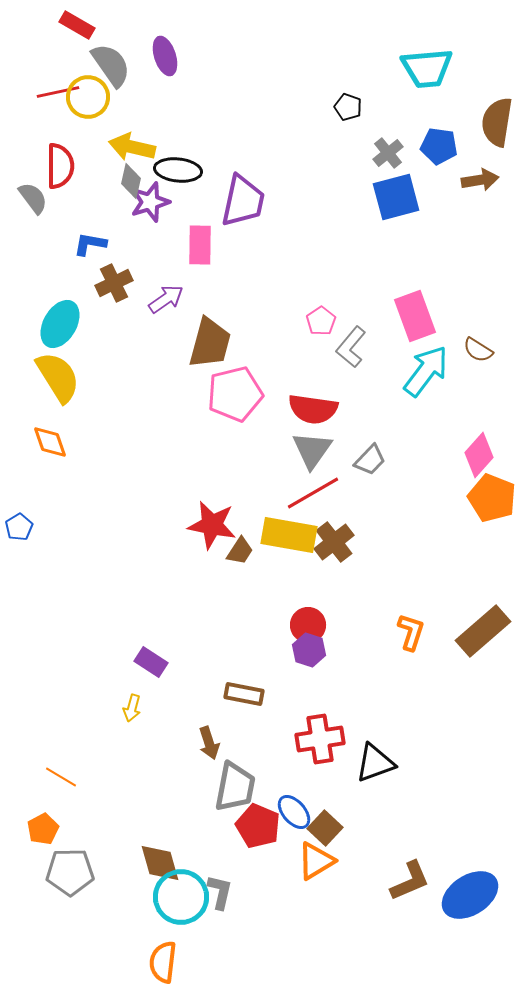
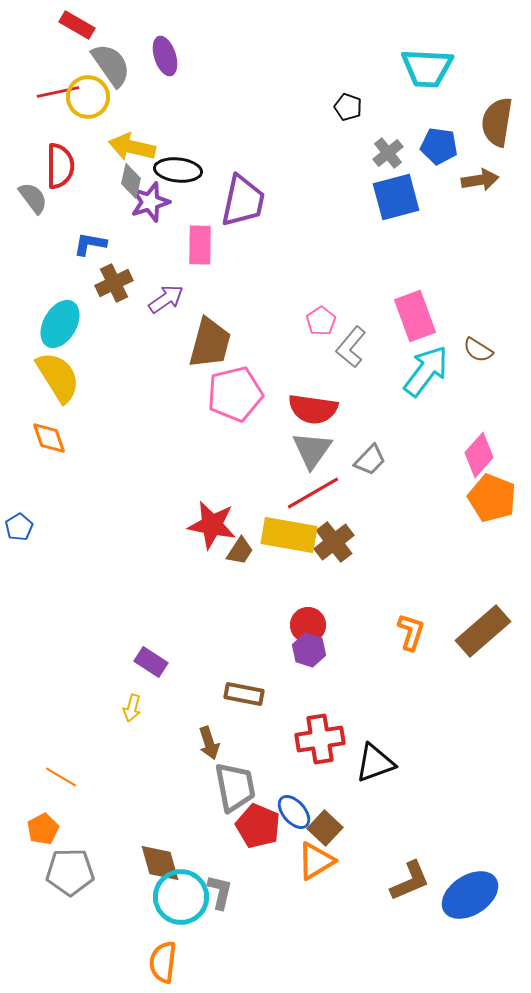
cyan trapezoid at (427, 68): rotated 8 degrees clockwise
orange diamond at (50, 442): moved 1 px left, 4 px up
gray trapezoid at (235, 787): rotated 22 degrees counterclockwise
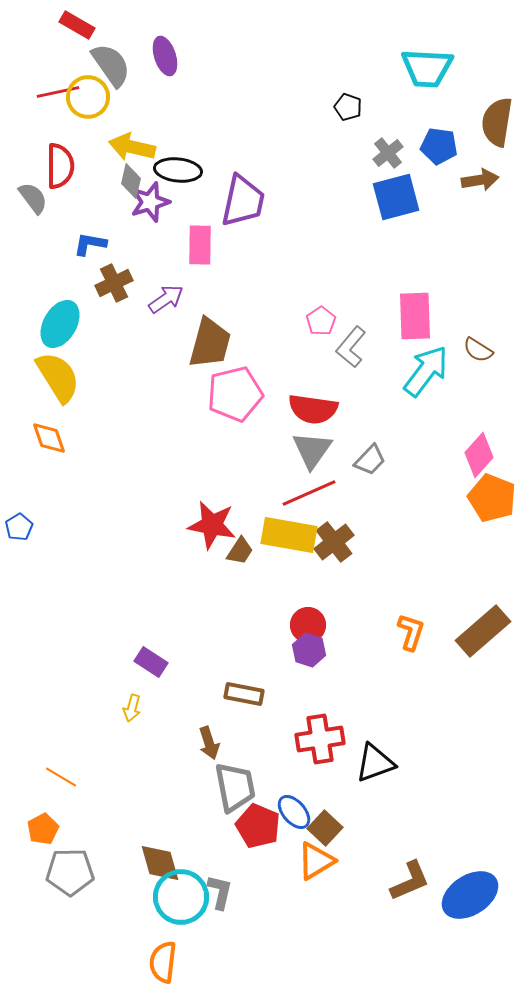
pink rectangle at (415, 316): rotated 18 degrees clockwise
red line at (313, 493): moved 4 px left; rotated 6 degrees clockwise
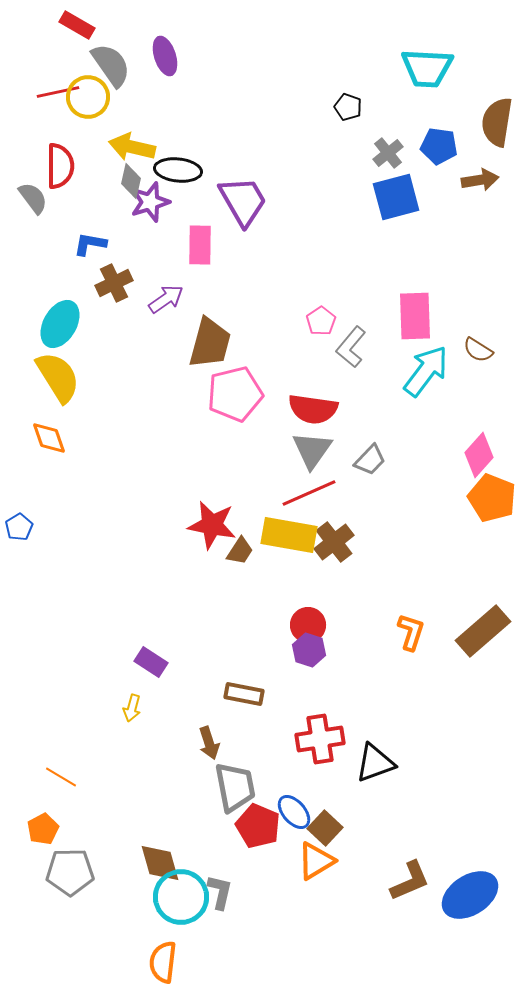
purple trapezoid at (243, 201): rotated 42 degrees counterclockwise
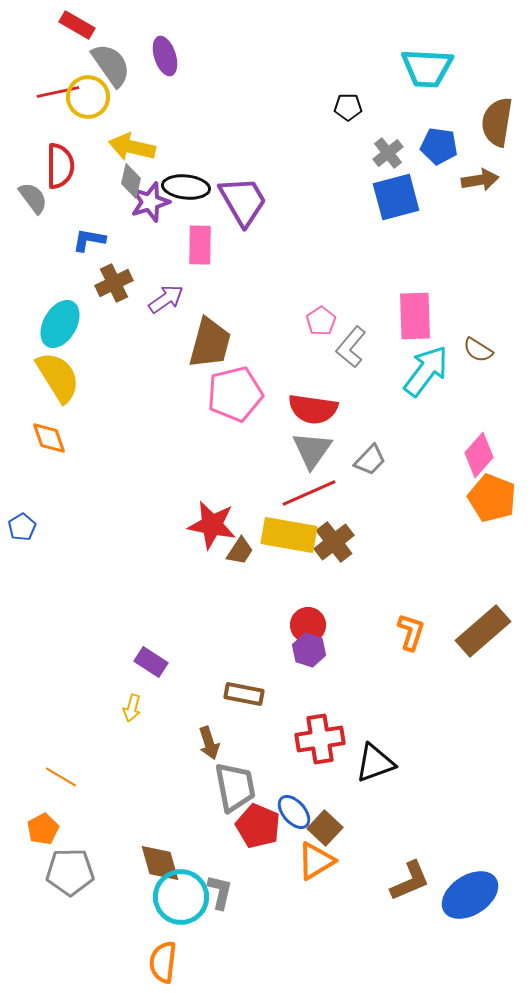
black pentagon at (348, 107): rotated 20 degrees counterclockwise
black ellipse at (178, 170): moved 8 px right, 17 px down
blue L-shape at (90, 244): moved 1 px left, 4 px up
blue pentagon at (19, 527): moved 3 px right
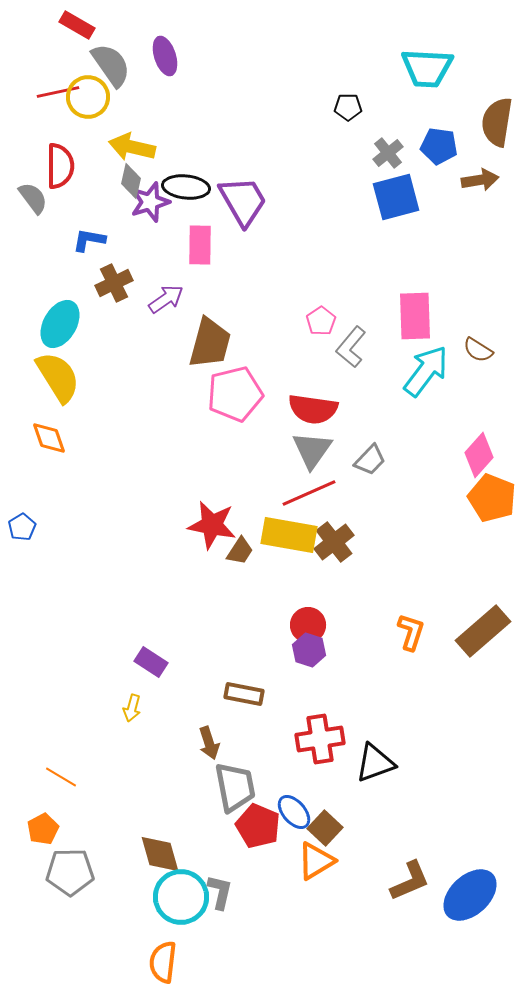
brown diamond at (160, 863): moved 9 px up
blue ellipse at (470, 895): rotated 10 degrees counterclockwise
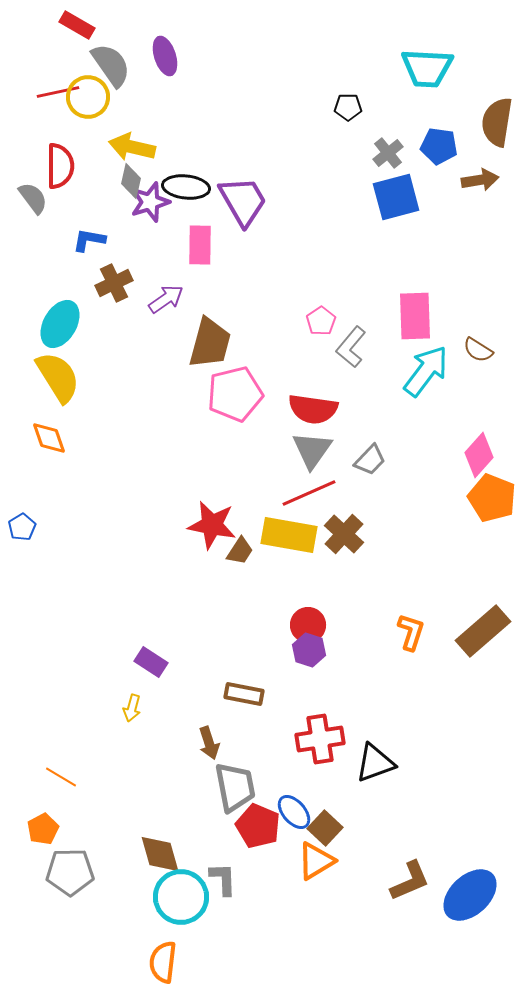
brown cross at (334, 542): moved 10 px right, 8 px up; rotated 9 degrees counterclockwise
gray L-shape at (220, 892): moved 3 px right, 13 px up; rotated 15 degrees counterclockwise
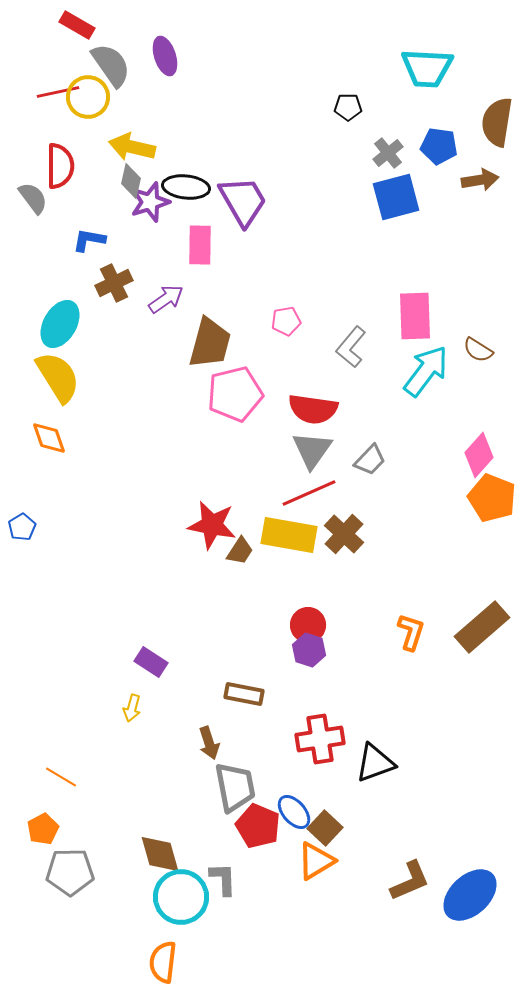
pink pentagon at (321, 321): moved 35 px left; rotated 24 degrees clockwise
brown rectangle at (483, 631): moved 1 px left, 4 px up
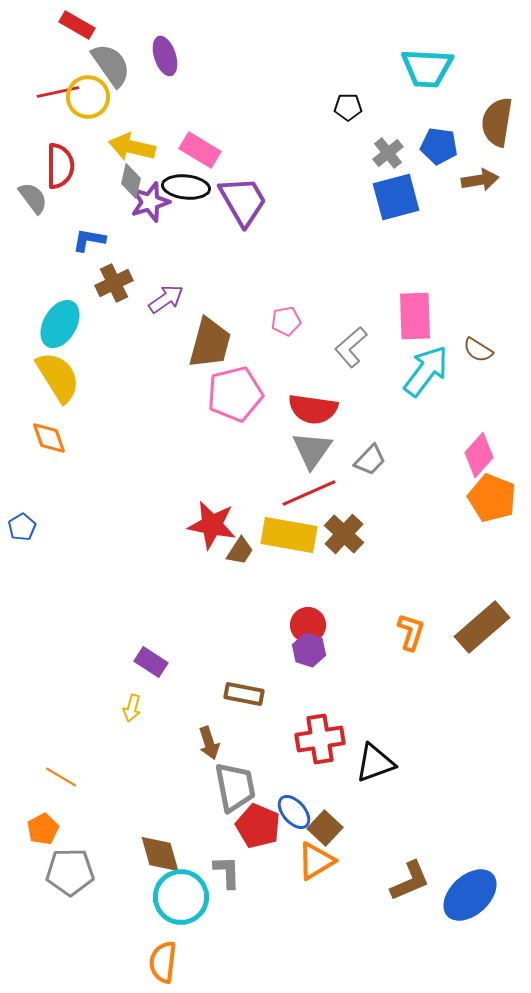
pink rectangle at (200, 245): moved 95 px up; rotated 60 degrees counterclockwise
gray L-shape at (351, 347): rotated 9 degrees clockwise
gray L-shape at (223, 879): moved 4 px right, 7 px up
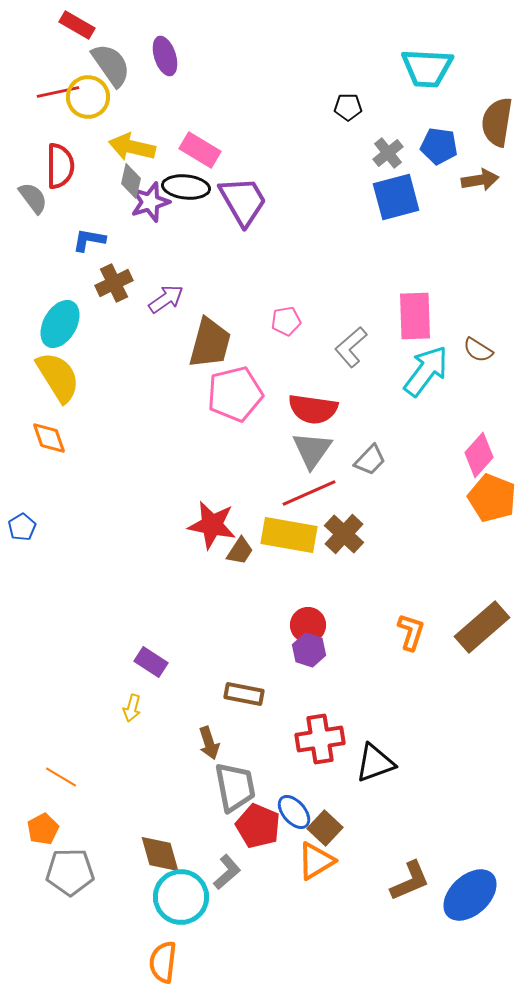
gray L-shape at (227, 872): rotated 51 degrees clockwise
